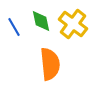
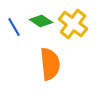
green diamond: rotated 45 degrees counterclockwise
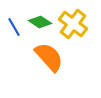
green diamond: moved 1 px left, 1 px down
orange semicircle: moved 1 px left, 7 px up; rotated 36 degrees counterclockwise
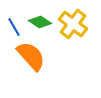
orange semicircle: moved 18 px left, 1 px up
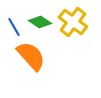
yellow cross: moved 2 px up
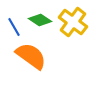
green diamond: moved 2 px up
orange semicircle: rotated 12 degrees counterclockwise
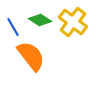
blue line: moved 1 px left
orange semicircle: rotated 16 degrees clockwise
